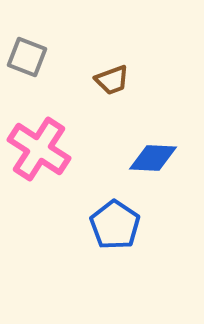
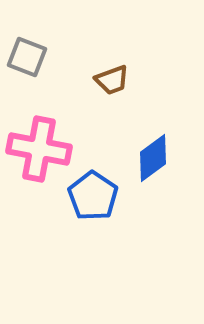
pink cross: rotated 22 degrees counterclockwise
blue diamond: rotated 39 degrees counterclockwise
blue pentagon: moved 22 px left, 29 px up
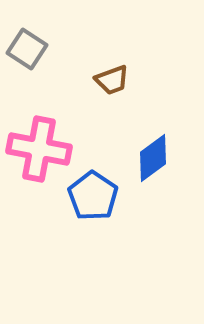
gray square: moved 8 px up; rotated 12 degrees clockwise
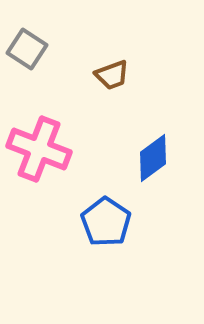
brown trapezoid: moved 5 px up
pink cross: rotated 10 degrees clockwise
blue pentagon: moved 13 px right, 26 px down
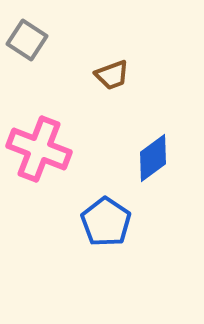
gray square: moved 9 px up
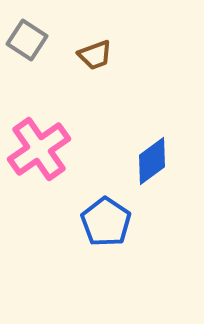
brown trapezoid: moved 17 px left, 20 px up
pink cross: rotated 34 degrees clockwise
blue diamond: moved 1 px left, 3 px down
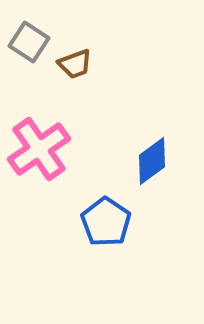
gray square: moved 2 px right, 2 px down
brown trapezoid: moved 20 px left, 9 px down
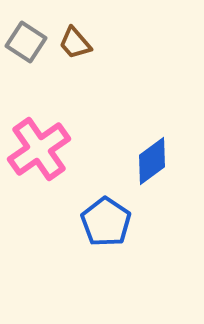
gray square: moved 3 px left
brown trapezoid: moved 21 px up; rotated 69 degrees clockwise
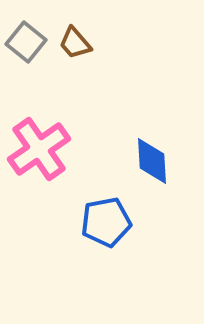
gray square: rotated 6 degrees clockwise
blue diamond: rotated 57 degrees counterclockwise
blue pentagon: rotated 27 degrees clockwise
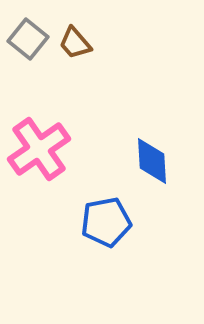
gray square: moved 2 px right, 3 px up
